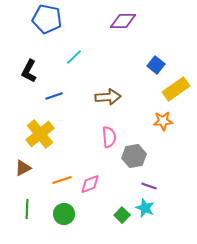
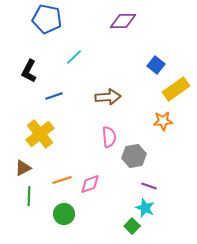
green line: moved 2 px right, 13 px up
green square: moved 10 px right, 11 px down
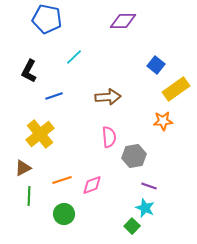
pink diamond: moved 2 px right, 1 px down
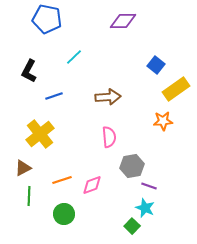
gray hexagon: moved 2 px left, 10 px down
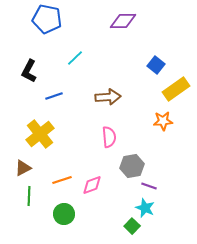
cyan line: moved 1 px right, 1 px down
